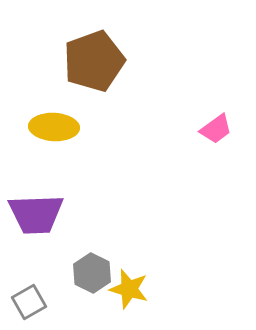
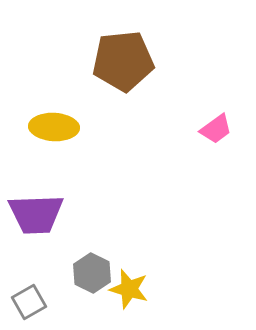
brown pentagon: moved 29 px right; rotated 14 degrees clockwise
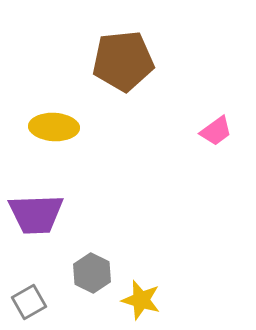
pink trapezoid: moved 2 px down
yellow star: moved 12 px right, 11 px down
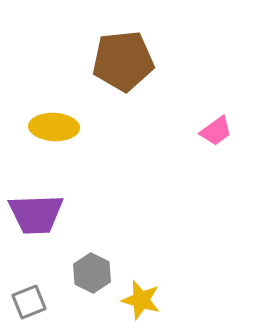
gray square: rotated 8 degrees clockwise
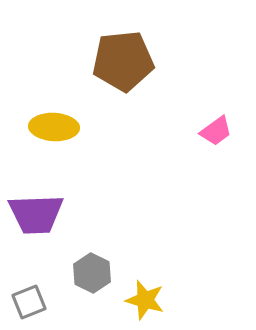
yellow star: moved 4 px right
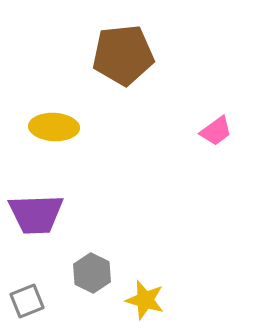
brown pentagon: moved 6 px up
gray square: moved 2 px left, 1 px up
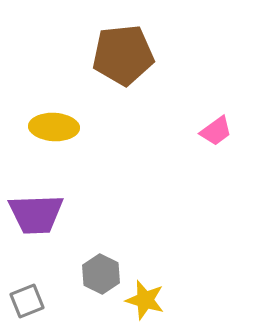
gray hexagon: moved 9 px right, 1 px down
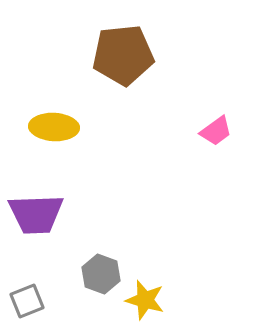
gray hexagon: rotated 6 degrees counterclockwise
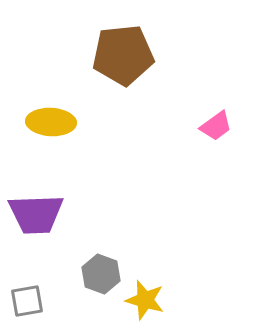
yellow ellipse: moved 3 px left, 5 px up
pink trapezoid: moved 5 px up
gray square: rotated 12 degrees clockwise
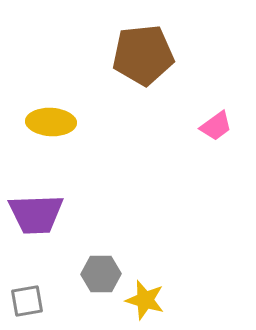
brown pentagon: moved 20 px right
gray hexagon: rotated 21 degrees counterclockwise
